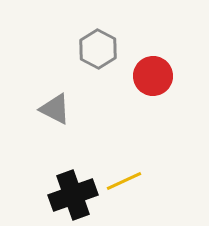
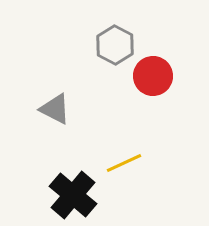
gray hexagon: moved 17 px right, 4 px up
yellow line: moved 18 px up
black cross: rotated 30 degrees counterclockwise
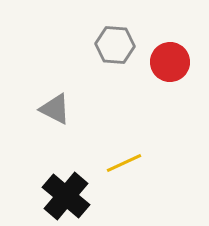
gray hexagon: rotated 24 degrees counterclockwise
red circle: moved 17 px right, 14 px up
black cross: moved 7 px left, 1 px down
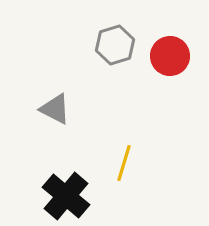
gray hexagon: rotated 21 degrees counterclockwise
red circle: moved 6 px up
yellow line: rotated 48 degrees counterclockwise
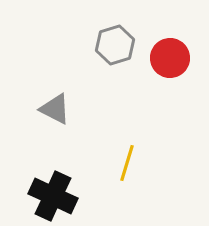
red circle: moved 2 px down
yellow line: moved 3 px right
black cross: moved 13 px left; rotated 15 degrees counterclockwise
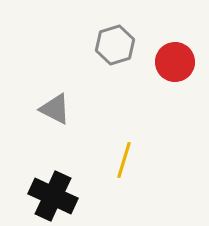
red circle: moved 5 px right, 4 px down
yellow line: moved 3 px left, 3 px up
